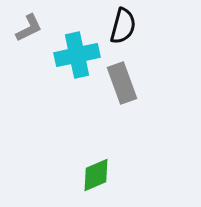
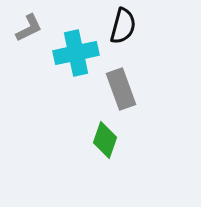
cyan cross: moved 1 px left, 2 px up
gray rectangle: moved 1 px left, 6 px down
green diamond: moved 9 px right, 35 px up; rotated 48 degrees counterclockwise
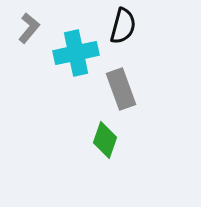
gray L-shape: rotated 24 degrees counterclockwise
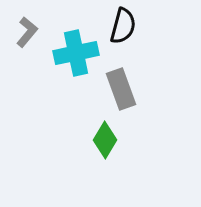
gray L-shape: moved 2 px left, 4 px down
green diamond: rotated 12 degrees clockwise
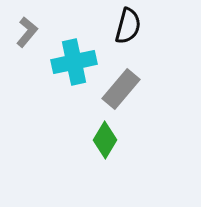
black semicircle: moved 5 px right
cyan cross: moved 2 px left, 9 px down
gray rectangle: rotated 60 degrees clockwise
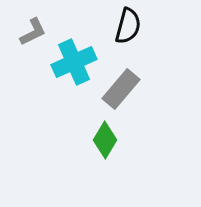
gray L-shape: moved 6 px right; rotated 24 degrees clockwise
cyan cross: rotated 12 degrees counterclockwise
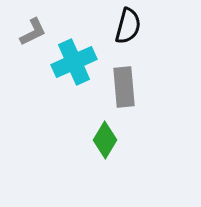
gray rectangle: moved 3 px right, 2 px up; rotated 45 degrees counterclockwise
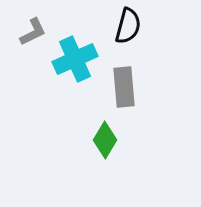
cyan cross: moved 1 px right, 3 px up
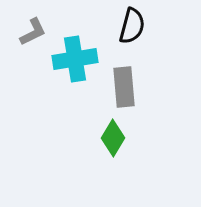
black semicircle: moved 4 px right
cyan cross: rotated 15 degrees clockwise
green diamond: moved 8 px right, 2 px up
